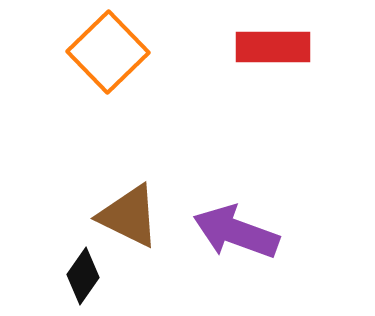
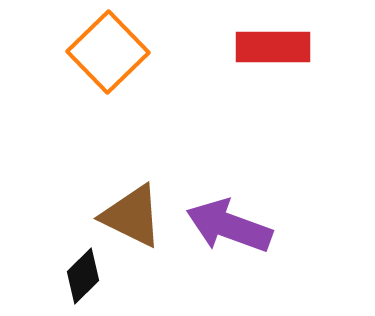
brown triangle: moved 3 px right
purple arrow: moved 7 px left, 6 px up
black diamond: rotated 10 degrees clockwise
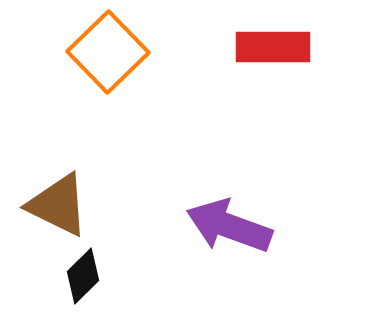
brown triangle: moved 74 px left, 11 px up
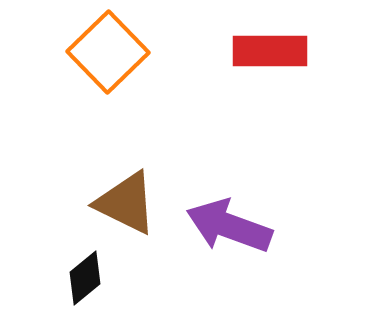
red rectangle: moved 3 px left, 4 px down
brown triangle: moved 68 px right, 2 px up
black diamond: moved 2 px right, 2 px down; rotated 6 degrees clockwise
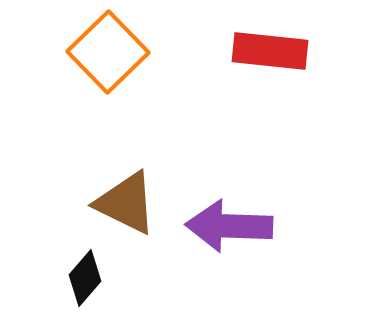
red rectangle: rotated 6 degrees clockwise
purple arrow: rotated 18 degrees counterclockwise
black diamond: rotated 10 degrees counterclockwise
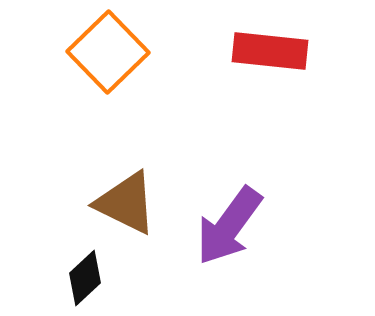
purple arrow: rotated 56 degrees counterclockwise
black diamond: rotated 6 degrees clockwise
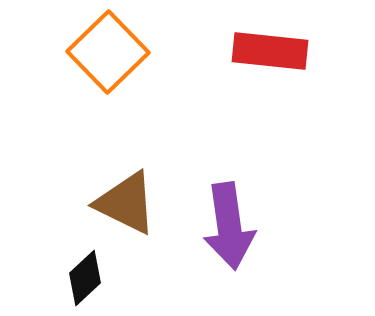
purple arrow: rotated 44 degrees counterclockwise
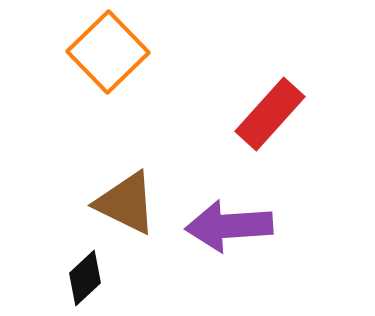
red rectangle: moved 63 px down; rotated 54 degrees counterclockwise
purple arrow: rotated 94 degrees clockwise
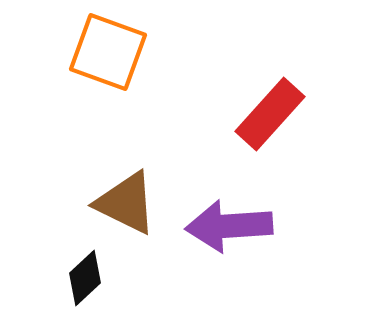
orange square: rotated 26 degrees counterclockwise
